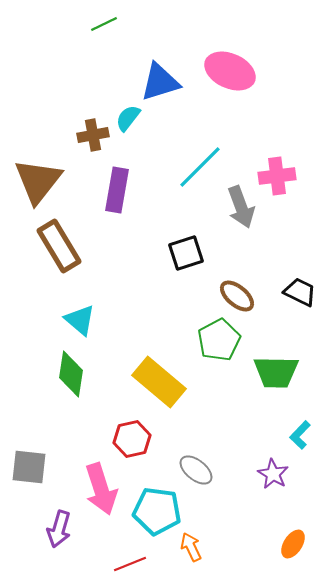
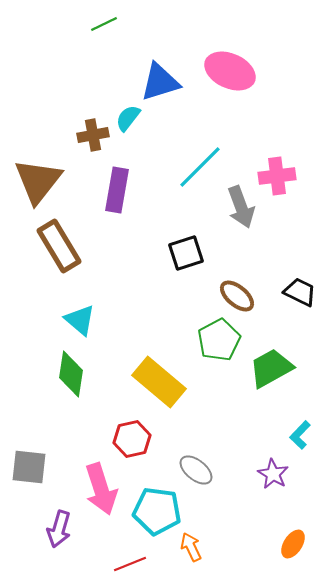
green trapezoid: moved 5 px left, 4 px up; rotated 150 degrees clockwise
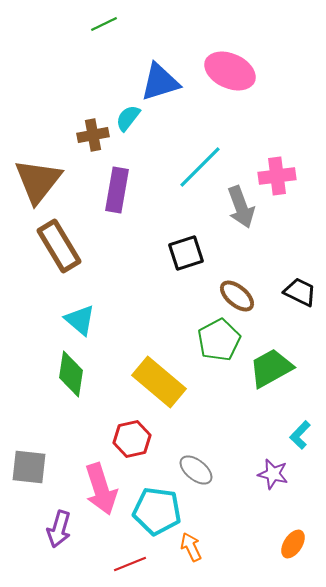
purple star: rotated 16 degrees counterclockwise
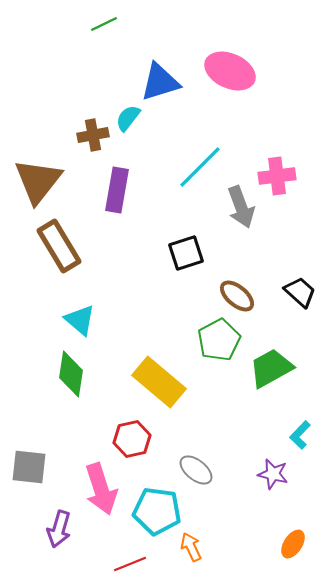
black trapezoid: rotated 16 degrees clockwise
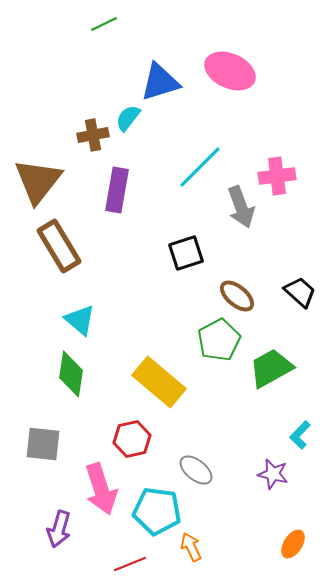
gray square: moved 14 px right, 23 px up
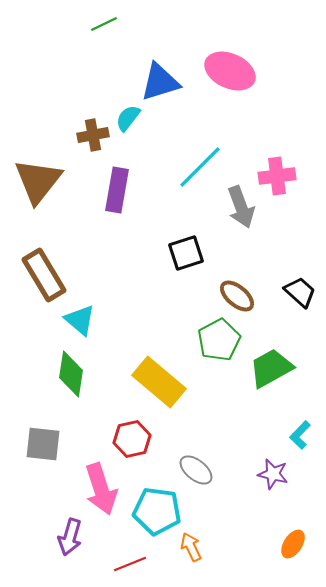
brown rectangle: moved 15 px left, 29 px down
purple arrow: moved 11 px right, 8 px down
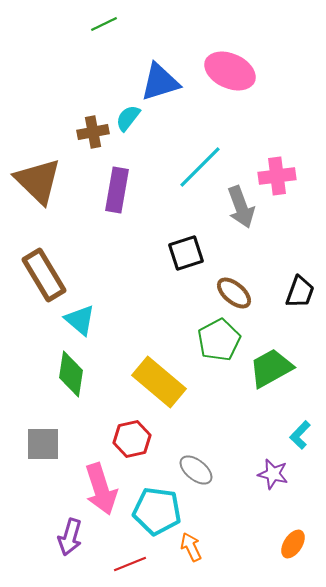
brown cross: moved 3 px up
brown triangle: rotated 24 degrees counterclockwise
black trapezoid: rotated 68 degrees clockwise
brown ellipse: moved 3 px left, 3 px up
gray square: rotated 6 degrees counterclockwise
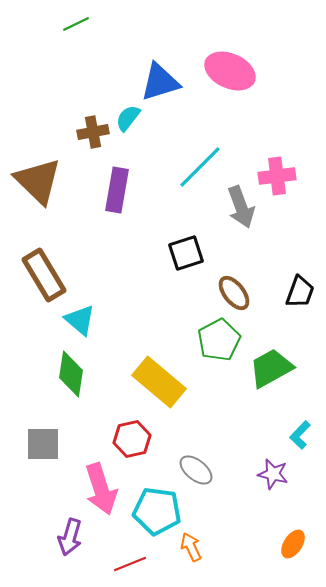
green line: moved 28 px left
brown ellipse: rotated 12 degrees clockwise
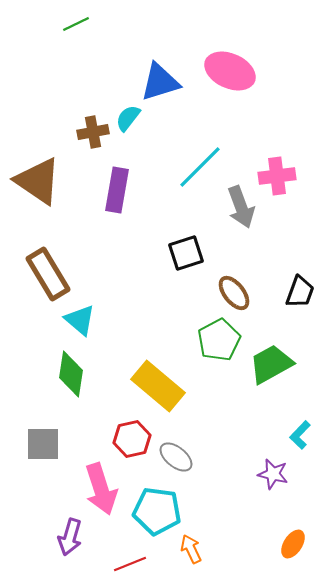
brown triangle: rotated 10 degrees counterclockwise
brown rectangle: moved 4 px right, 1 px up
green trapezoid: moved 4 px up
yellow rectangle: moved 1 px left, 4 px down
gray ellipse: moved 20 px left, 13 px up
orange arrow: moved 2 px down
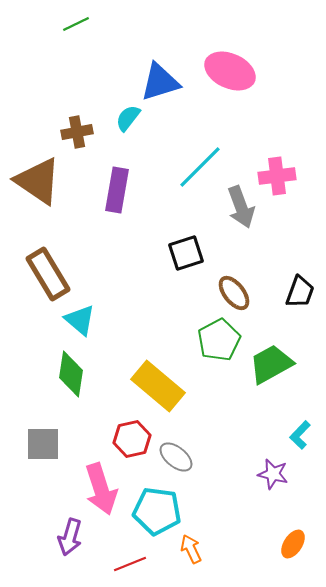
brown cross: moved 16 px left
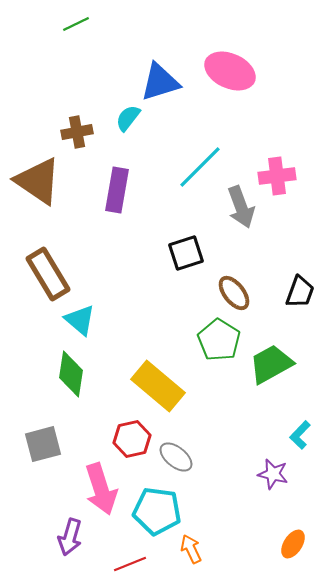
green pentagon: rotated 12 degrees counterclockwise
gray square: rotated 15 degrees counterclockwise
